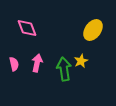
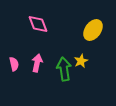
pink diamond: moved 11 px right, 4 px up
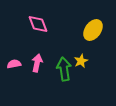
pink semicircle: rotated 88 degrees counterclockwise
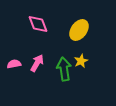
yellow ellipse: moved 14 px left
pink arrow: rotated 18 degrees clockwise
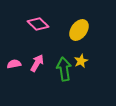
pink diamond: rotated 25 degrees counterclockwise
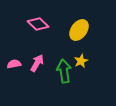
green arrow: moved 2 px down
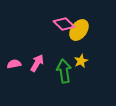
pink diamond: moved 26 px right
